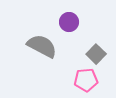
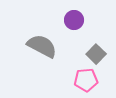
purple circle: moved 5 px right, 2 px up
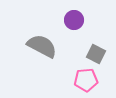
gray square: rotated 18 degrees counterclockwise
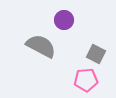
purple circle: moved 10 px left
gray semicircle: moved 1 px left
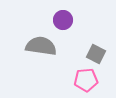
purple circle: moved 1 px left
gray semicircle: rotated 20 degrees counterclockwise
